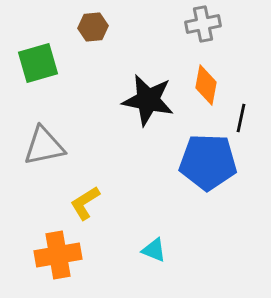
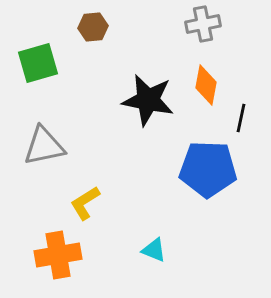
blue pentagon: moved 7 px down
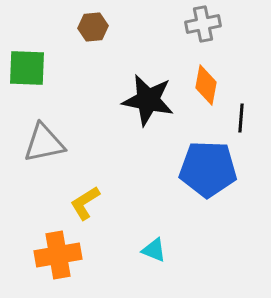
green square: moved 11 px left, 5 px down; rotated 18 degrees clockwise
black line: rotated 8 degrees counterclockwise
gray triangle: moved 3 px up
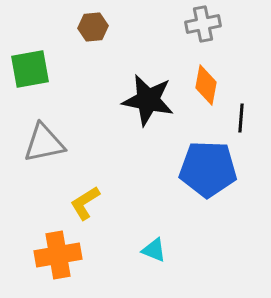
green square: moved 3 px right, 1 px down; rotated 12 degrees counterclockwise
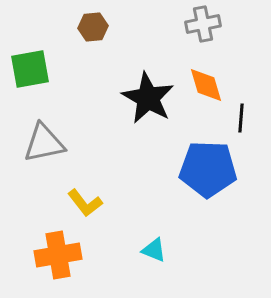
orange diamond: rotated 27 degrees counterclockwise
black star: moved 2 px up; rotated 18 degrees clockwise
yellow L-shape: rotated 96 degrees counterclockwise
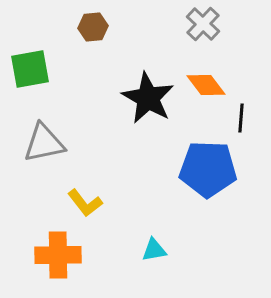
gray cross: rotated 36 degrees counterclockwise
orange diamond: rotated 21 degrees counterclockwise
cyan triangle: rotated 32 degrees counterclockwise
orange cross: rotated 9 degrees clockwise
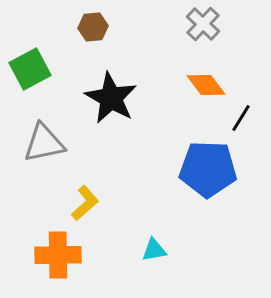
green square: rotated 18 degrees counterclockwise
black star: moved 37 px left
black line: rotated 28 degrees clockwise
yellow L-shape: rotated 93 degrees counterclockwise
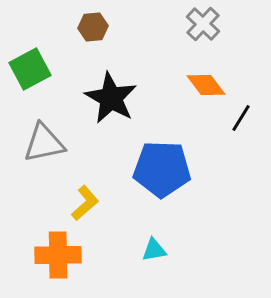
blue pentagon: moved 46 px left
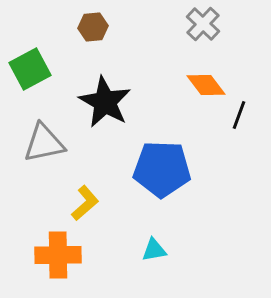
black star: moved 6 px left, 4 px down
black line: moved 2 px left, 3 px up; rotated 12 degrees counterclockwise
